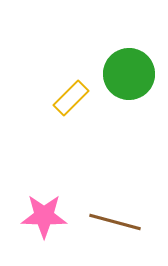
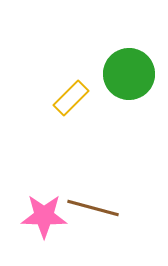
brown line: moved 22 px left, 14 px up
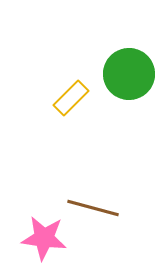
pink star: moved 22 px down; rotated 6 degrees clockwise
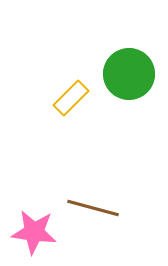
pink star: moved 10 px left, 6 px up
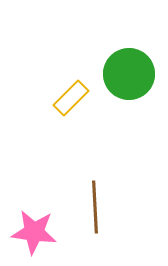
brown line: moved 2 px right, 1 px up; rotated 72 degrees clockwise
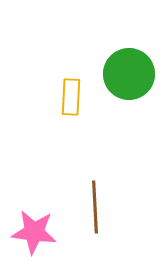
yellow rectangle: moved 1 px up; rotated 42 degrees counterclockwise
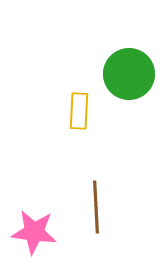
yellow rectangle: moved 8 px right, 14 px down
brown line: moved 1 px right
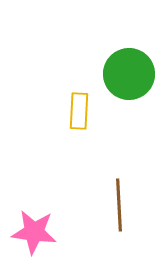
brown line: moved 23 px right, 2 px up
